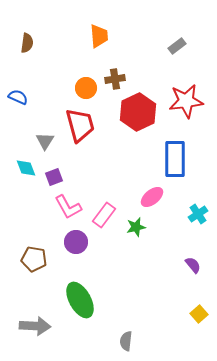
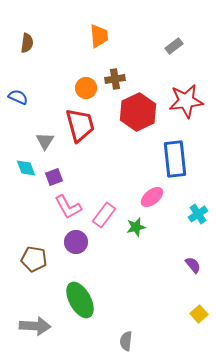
gray rectangle: moved 3 px left
blue rectangle: rotated 6 degrees counterclockwise
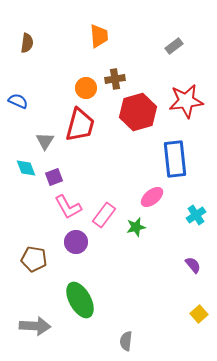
blue semicircle: moved 4 px down
red hexagon: rotated 9 degrees clockwise
red trapezoid: rotated 30 degrees clockwise
cyan cross: moved 2 px left, 1 px down
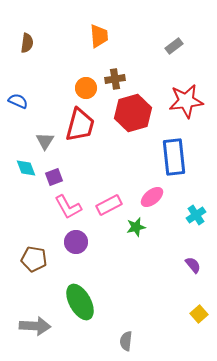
red hexagon: moved 5 px left, 1 px down
blue rectangle: moved 1 px left, 2 px up
pink rectangle: moved 5 px right, 10 px up; rotated 25 degrees clockwise
green ellipse: moved 2 px down
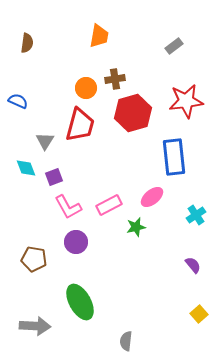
orange trapezoid: rotated 15 degrees clockwise
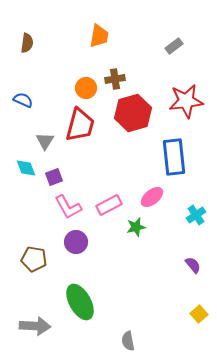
blue semicircle: moved 5 px right, 1 px up
gray semicircle: moved 2 px right; rotated 18 degrees counterclockwise
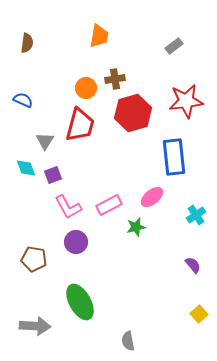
purple square: moved 1 px left, 2 px up
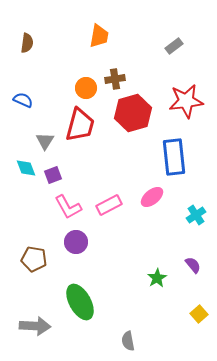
green star: moved 21 px right, 51 px down; rotated 18 degrees counterclockwise
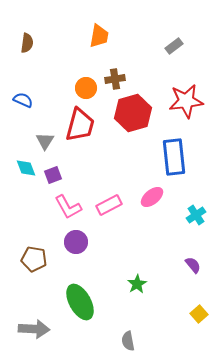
green star: moved 20 px left, 6 px down
gray arrow: moved 1 px left, 3 px down
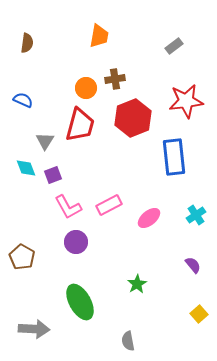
red hexagon: moved 5 px down; rotated 6 degrees counterclockwise
pink ellipse: moved 3 px left, 21 px down
brown pentagon: moved 12 px left, 2 px up; rotated 20 degrees clockwise
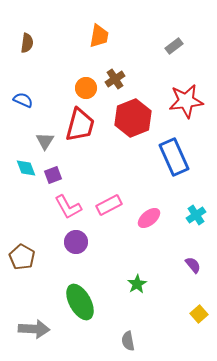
brown cross: rotated 24 degrees counterclockwise
blue rectangle: rotated 18 degrees counterclockwise
